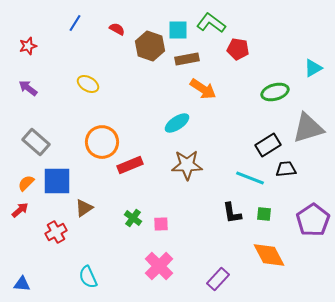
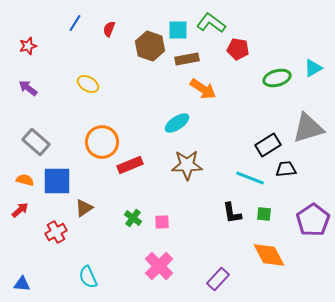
red semicircle: moved 8 px left; rotated 98 degrees counterclockwise
green ellipse: moved 2 px right, 14 px up
orange semicircle: moved 1 px left, 3 px up; rotated 60 degrees clockwise
pink square: moved 1 px right, 2 px up
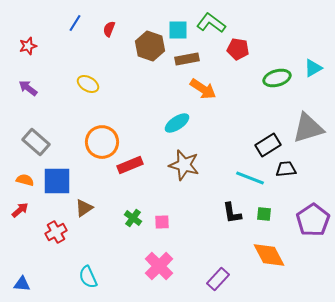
brown star: moved 3 px left; rotated 16 degrees clockwise
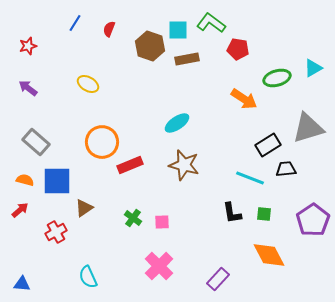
orange arrow: moved 41 px right, 10 px down
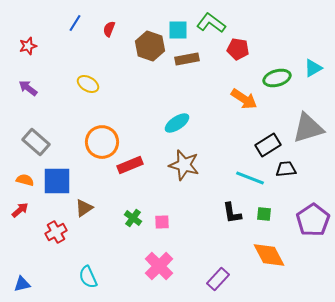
blue triangle: rotated 18 degrees counterclockwise
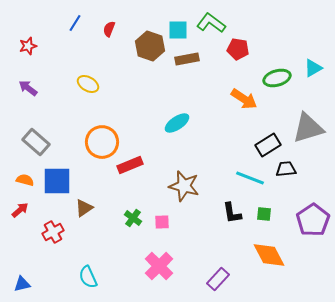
brown star: moved 21 px down
red cross: moved 3 px left
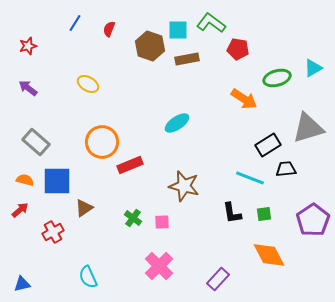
green square: rotated 14 degrees counterclockwise
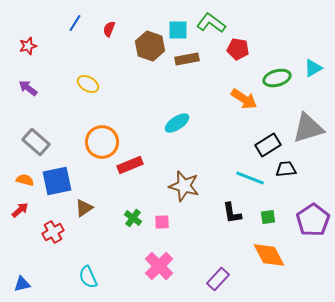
blue square: rotated 12 degrees counterclockwise
green square: moved 4 px right, 3 px down
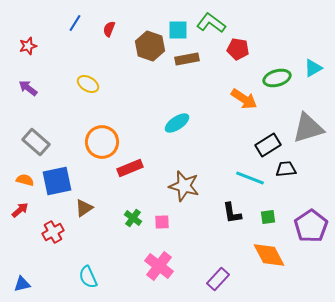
red rectangle: moved 3 px down
purple pentagon: moved 2 px left, 6 px down
pink cross: rotated 8 degrees counterclockwise
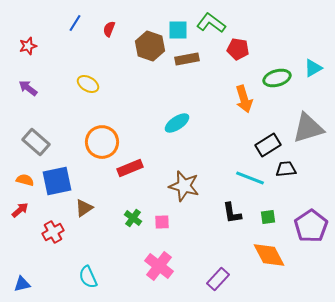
orange arrow: rotated 40 degrees clockwise
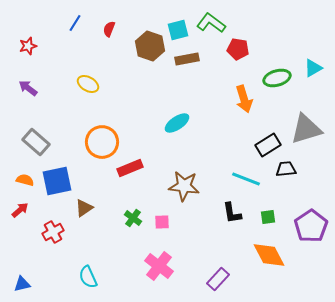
cyan square: rotated 15 degrees counterclockwise
gray triangle: moved 2 px left, 1 px down
cyan line: moved 4 px left, 1 px down
brown star: rotated 8 degrees counterclockwise
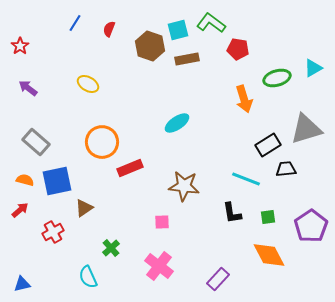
red star: moved 8 px left; rotated 18 degrees counterclockwise
green cross: moved 22 px left, 30 px down; rotated 12 degrees clockwise
